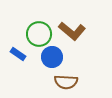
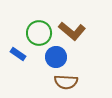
green circle: moved 1 px up
blue circle: moved 4 px right
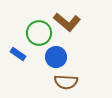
brown L-shape: moved 5 px left, 9 px up
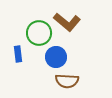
blue rectangle: rotated 49 degrees clockwise
brown semicircle: moved 1 px right, 1 px up
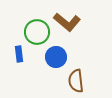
green circle: moved 2 px left, 1 px up
blue rectangle: moved 1 px right
brown semicircle: moved 9 px right; rotated 80 degrees clockwise
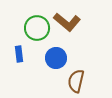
green circle: moved 4 px up
blue circle: moved 1 px down
brown semicircle: rotated 20 degrees clockwise
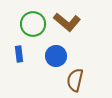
green circle: moved 4 px left, 4 px up
blue circle: moved 2 px up
brown semicircle: moved 1 px left, 1 px up
